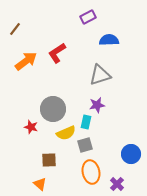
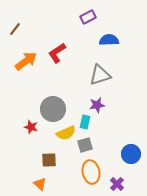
cyan rectangle: moved 1 px left
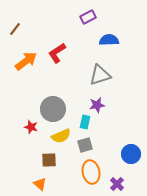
yellow semicircle: moved 5 px left, 3 px down
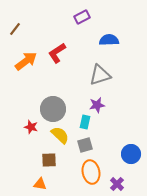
purple rectangle: moved 6 px left
yellow semicircle: moved 1 px left, 1 px up; rotated 114 degrees counterclockwise
orange triangle: rotated 32 degrees counterclockwise
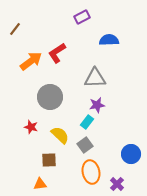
orange arrow: moved 5 px right
gray triangle: moved 5 px left, 3 px down; rotated 15 degrees clockwise
gray circle: moved 3 px left, 12 px up
cyan rectangle: moved 2 px right; rotated 24 degrees clockwise
gray square: rotated 21 degrees counterclockwise
orange triangle: rotated 16 degrees counterclockwise
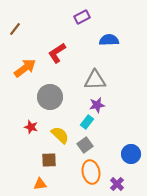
orange arrow: moved 6 px left, 7 px down
gray triangle: moved 2 px down
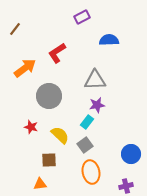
gray circle: moved 1 px left, 1 px up
purple cross: moved 9 px right, 2 px down; rotated 32 degrees clockwise
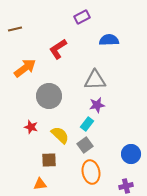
brown line: rotated 40 degrees clockwise
red L-shape: moved 1 px right, 4 px up
cyan rectangle: moved 2 px down
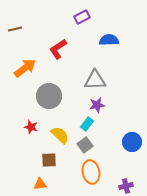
blue circle: moved 1 px right, 12 px up
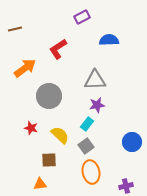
red star: moved 1 px down
gray square: moved 1 px right, 1 px down
